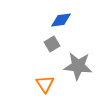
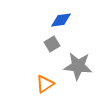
orange triangle: rotated 30 degrees clockwise
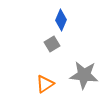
blue diamond: rotated 60 degrees counterclockwise
gray star: moved 6 px right, 9 px down
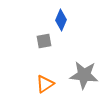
gray square: moved 8 px left, 3 px up; rotated 21 degrees clockwise
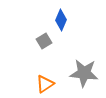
gray square: rotated 21 degrees counterclockwise
gray star: moved 2 px up
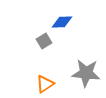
blue diamond: moved 1 px right, 2 px down; rotated 65 degrees clockwise
gray star: moved 2 px right
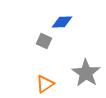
gray square: rotated 35 degrees counterclockwise
gray star: rotated 28 degrees clockwise
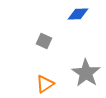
blue diamond: moved 16 px right, 8 px up
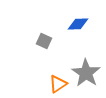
blue diamond: moved 10 px down
orange triangle: moved 13 px right
